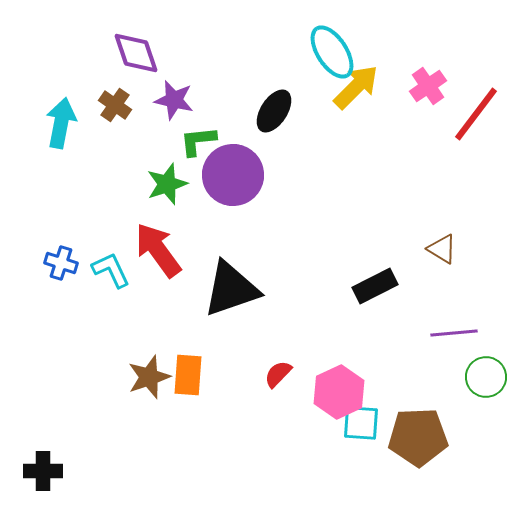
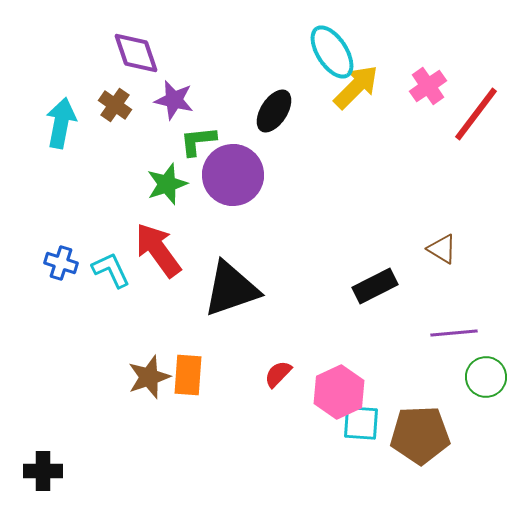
brown pentagon: moved 2 px right, 2 px up
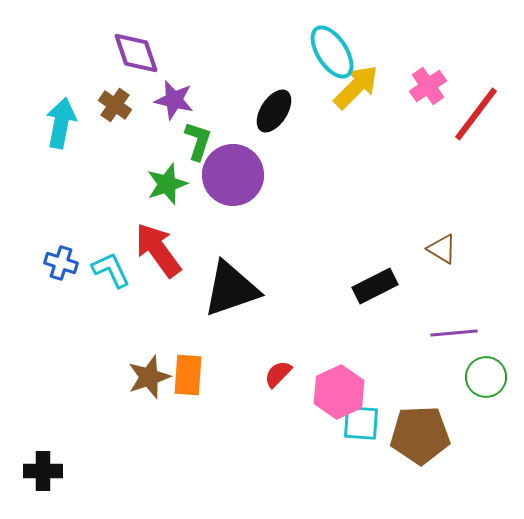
green L-shape: rotated 114 degrees clockwise
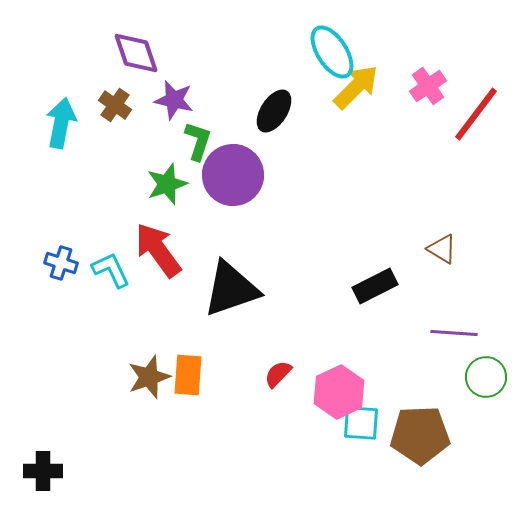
purple line: rotated 9 degrees clockwise
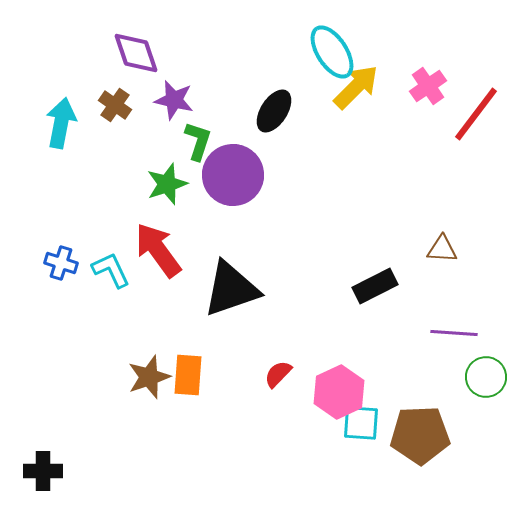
brown triangle: rotated 28 degrees counterclockwise
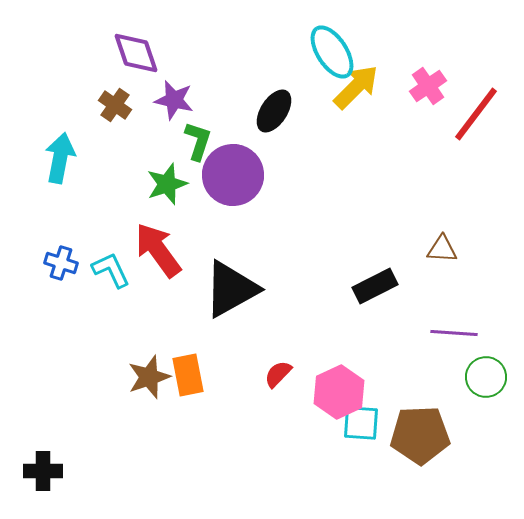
cyan arrow: moved 1 px left, 35 px down
black triangle: rotated 10 degrees counterclockwise
orange rectangle: rotated 15 degrees counterclockwise
